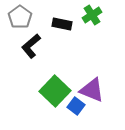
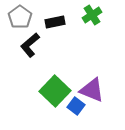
black rectangle: moved 7 px left, 2 px up; rotated 24 degrees counterclockwise
black L-shape: moved 1 px left, 1 px up
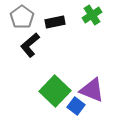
gray pentagon: moved 2 px right
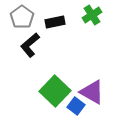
purple triangle: moved 2 px down; rotated 8 degrees clockwise
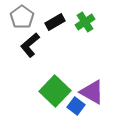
green cross: moved 7 px left, 7 px down
black rectangle: rotated 18 degrees counterclockwise
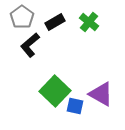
green cross: moved 4 px right; rotated 18 degrees counterclockwise
purple triangle: moved 9 px right, 2 px down
blue square: moved 1 px left; rotated 24 degrees counterclockwise
